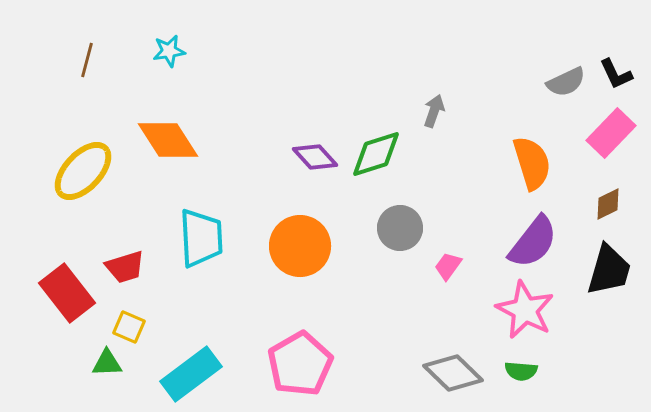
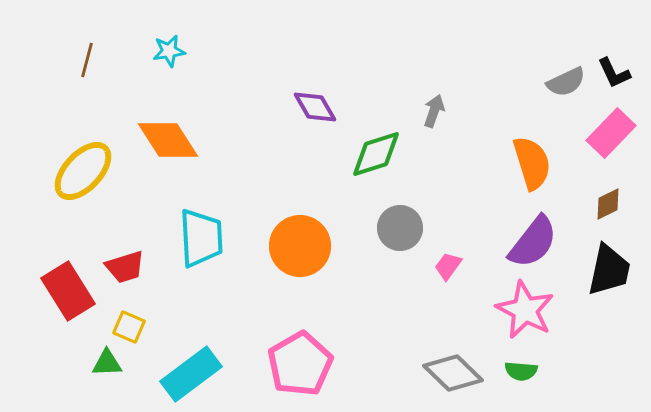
black L-shape: moved 2 px left, 1 px up
purple diamond: moved 50 px up; rotated 12 degrees clockwise
black trapezoid: rotated 4 degrees counterclockwise
red rectangle: moved 1 px right, 2 px up; rotated 6 degrees clockwise
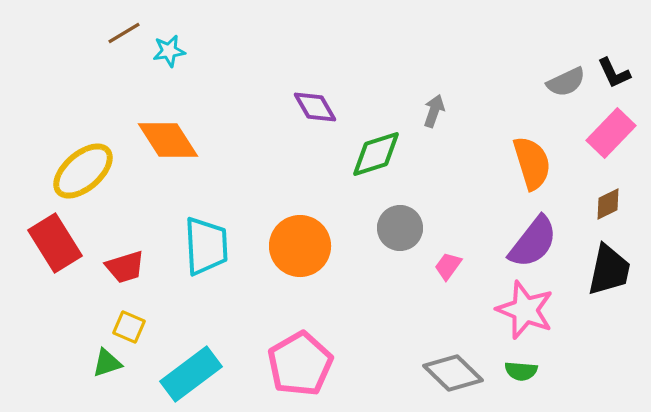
brown line: moved 37 px right, 27 px up; rotated 44 degrees clockwise
yellow ellipse: rotated 6 degrees clockwise
cyan trapezoid: moved 5 px right, 8 px down
red rectangle: moved 13 px left, 48 px up
pink star: rotated 6 degrees counterclockwise
green triangle: rotated 16 degrees counterclockwise
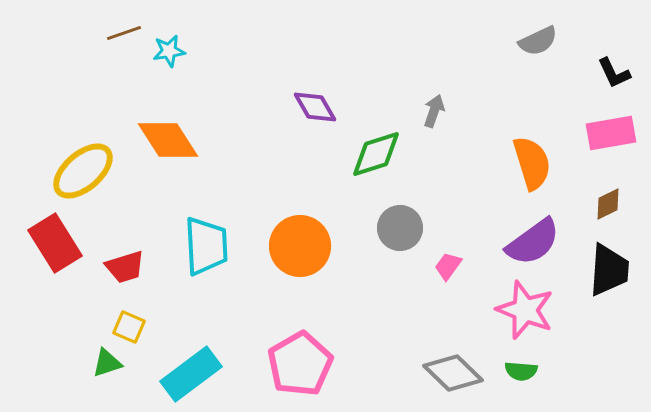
brown line: rotated 12 degrees clockwise
gray semicircle: moved 28 px left, 41 px up
pink rectangle: rotated 36 degrees clockwise
purple semicircle: rotated 16 degrees clockwise
black trapezoid: rotated 8 degrees counterclockwise
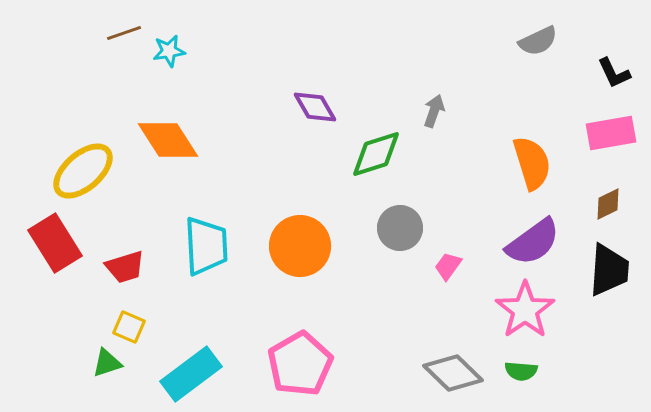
pink star: rotated 16 degrees clockwise
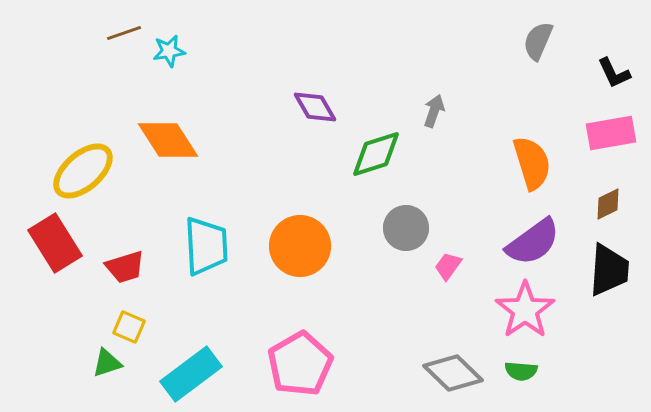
gray semicircle: rotated 138 degrees clockwise
gray circle: moved 6 px right
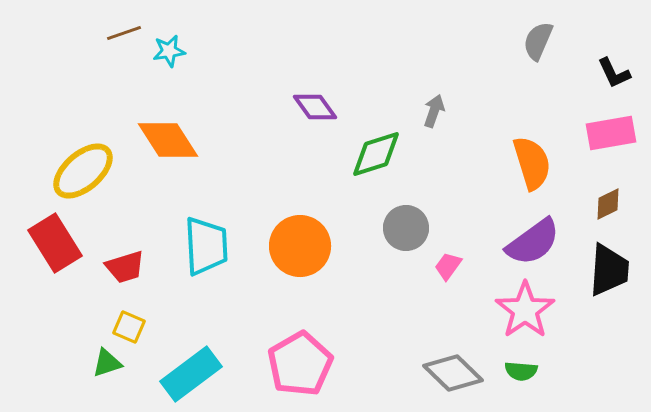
purple diamond: rotated 6 degrees counterclockwise
